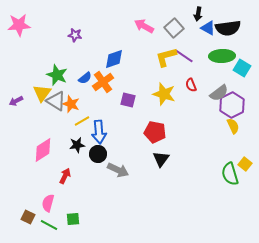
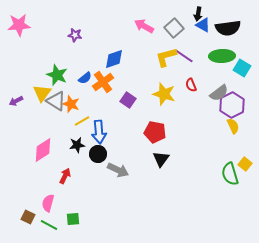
blue triangle: moved 5 px left, 3 px up
purple square: rotated 21 degrees clockwise
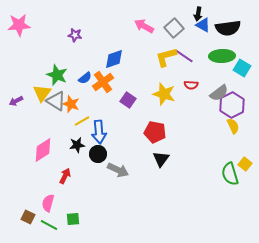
red semicircle: rotated 64 degrees counterclockwise
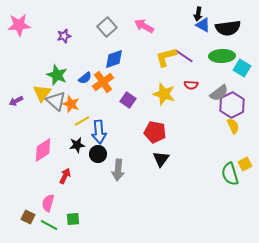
gray square: moved 67 px left, 1 px up
purple star: moved 11 px left, 1 px down; rotated 24 degrees counterclockwise
gray triangle: rotated 10 degrees clockwise
yellow square: rotated 24 degrees clockwise
gray arrow: rotated 70 degrees clockwise
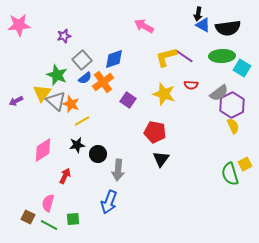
gray square: moved 25 px left, 33 px down
blue arrow: moved 10 px right, 70 px down; rotated 25 degrees clockwise
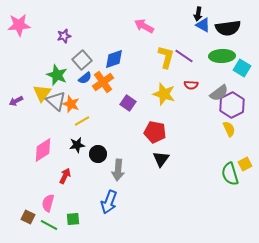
yellow L-shape: rotated 120 degrees clockwise
purple square: moved 3 px down
yellow semicircle: moved 4 px left, 3 px down
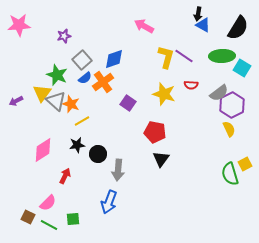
black semicircle: moved 10 px right; rotated 50 degrees counterclockwise
pink semicircle: rotated 150 degrees counterclockwise
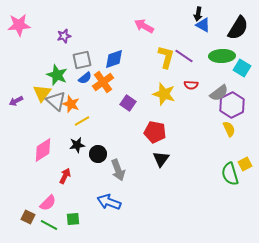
gray square: rotated 30 degrees clockwise
gray arrow: rotated 25 degrees counterclockwise
blue arrow: rotated 90 degrees clockwise
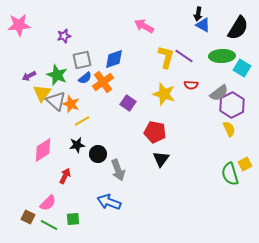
purple arrow: moved 13 px right, 25 px up
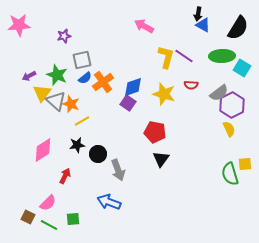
blue diamond: moved 19 px right, 28 px down
yellow square: rotated 24 degrees clockwise
